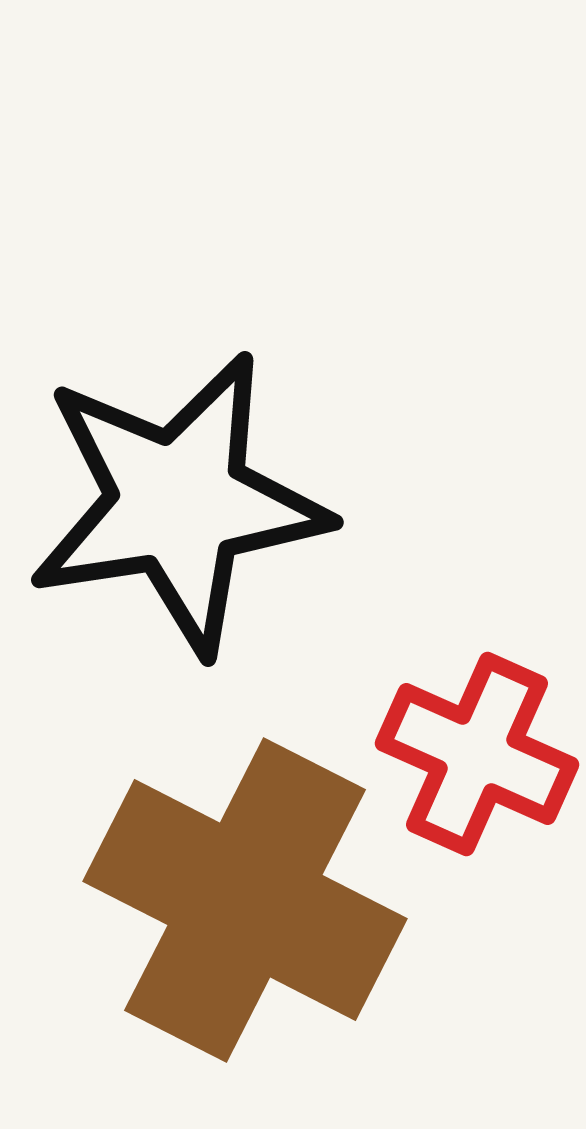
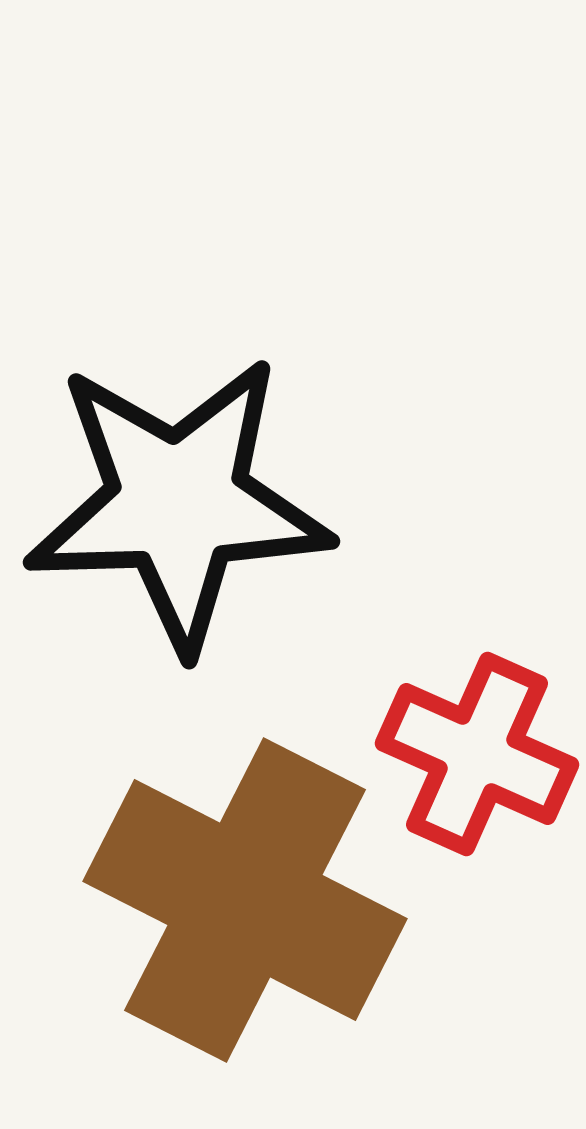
black star: rotated 7 degrees clockwise
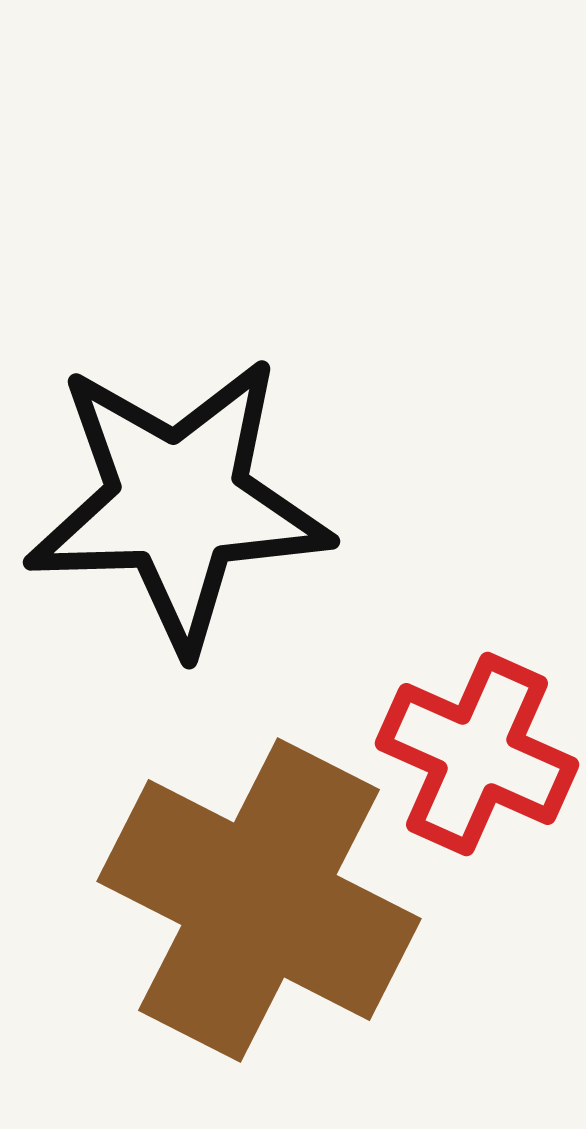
brown cross: moved 14 px right
